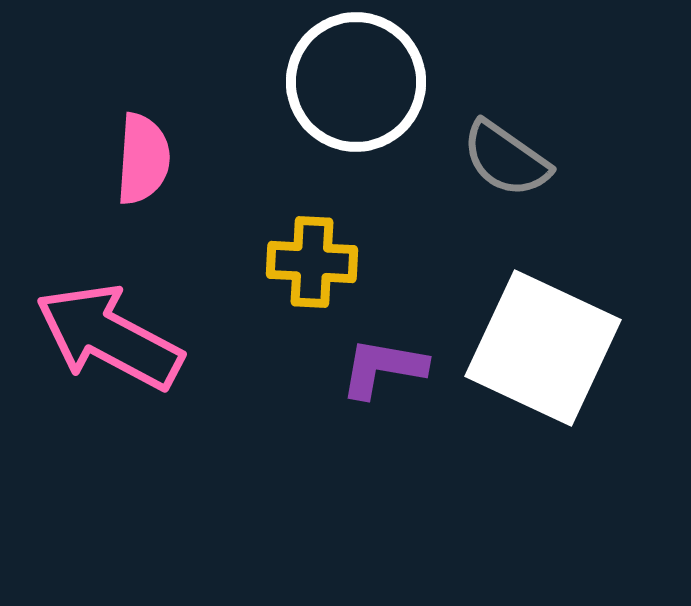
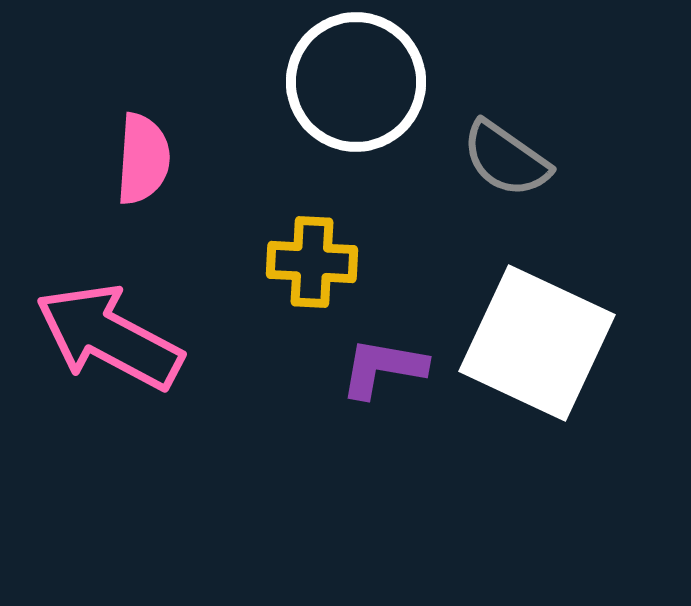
white square: moved 6 px left, 5 px up
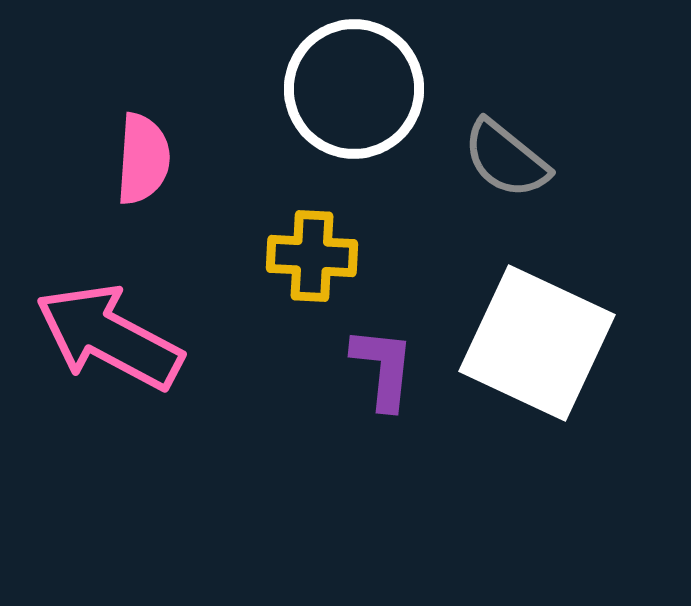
white circle: moved 2 px left, 7 px down
gray semicircle: rotated 4 degrees clockwise
yellow cross: moved 6 px up
purple L-shape: rotated 86 degrees clockwise
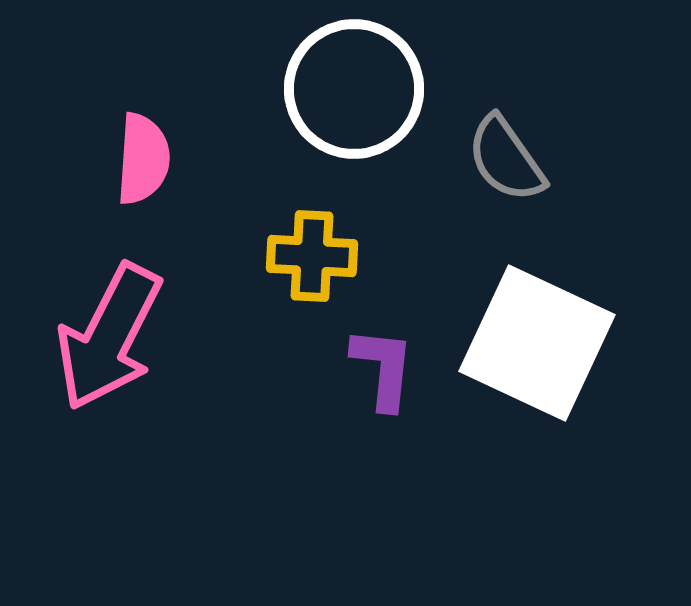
gray semicircle: rotated 16 degrees clockwise
pink arrow: rotated 91 degrees counterclockwise
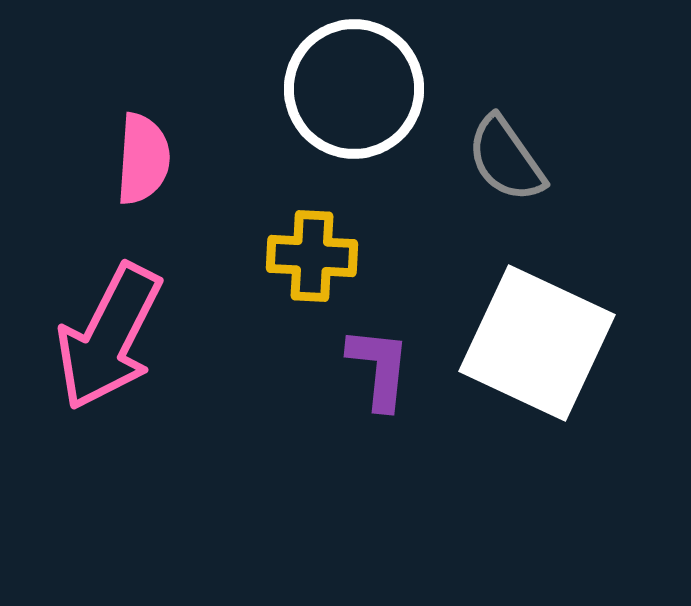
purple L-shape: moved 4 px left
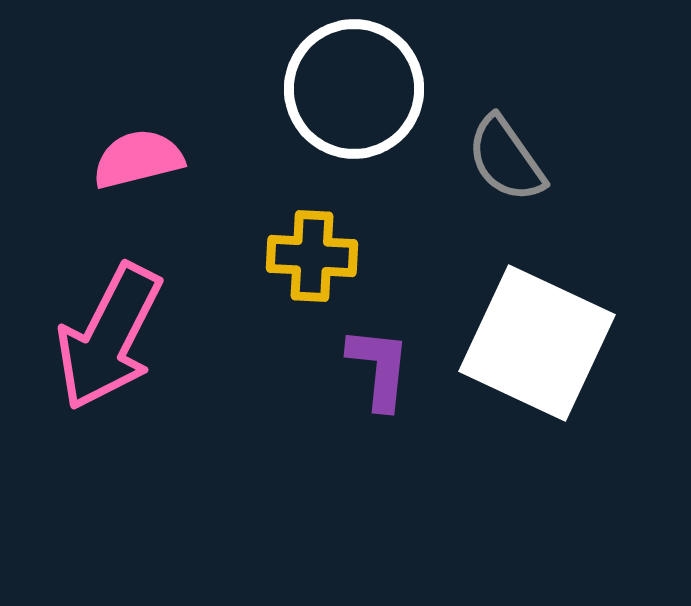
pink semicircle: moved 5 px left; rotated 108 degrees counterclockwise
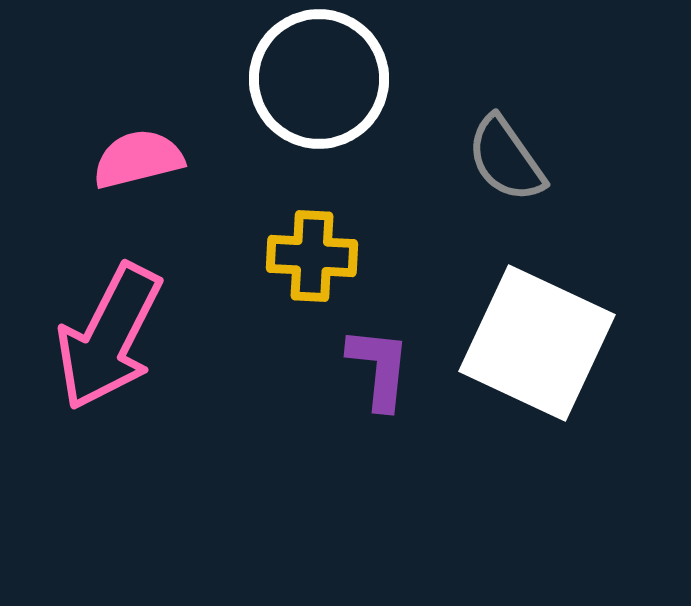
white circle: moved 35 px left, 10 px up
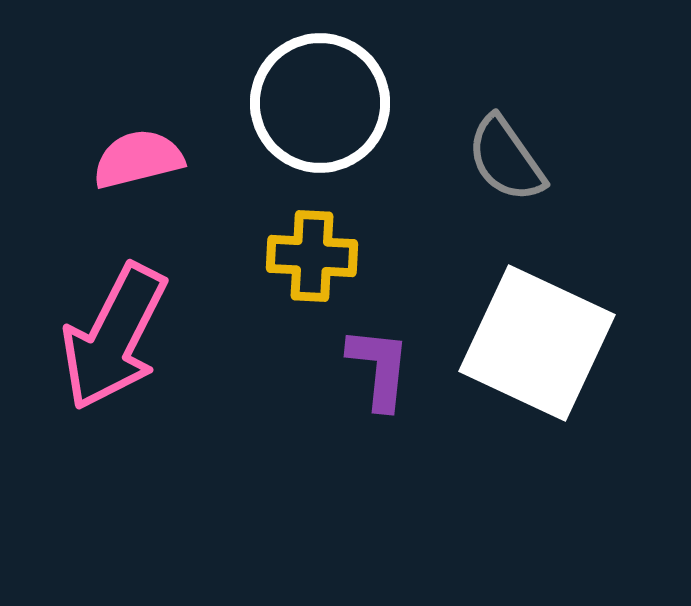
white circle: moved 1 px right, 24 px down
pink arrow: moved 5 px right
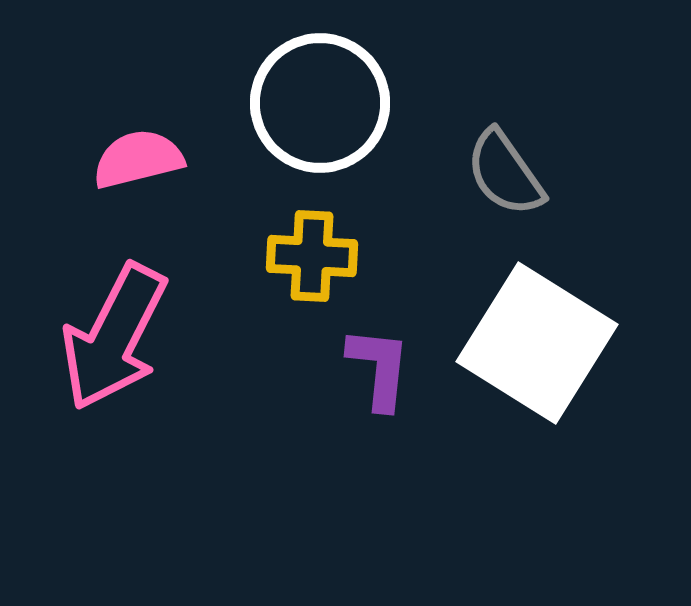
gray semicircle: moved 1 px left, 14 px down
white square: rotated 7 degrees clockwise
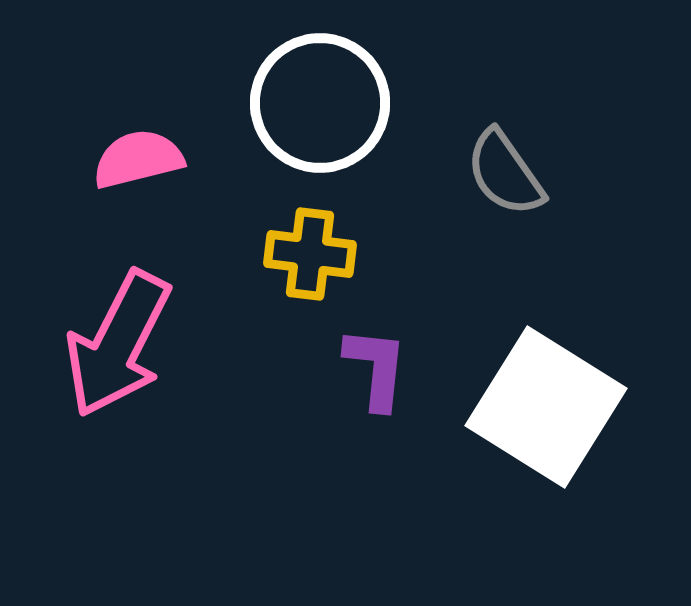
yellow cross: moved 2 px left, 2 px up; rotated 4 degrees clockwise
pink arrow: moved 4 px right, 7 px down
white square: moved 9 px right, 64 px down
purple L-shape: moved 3 px left
